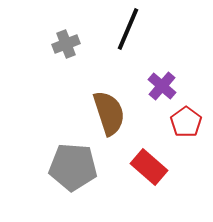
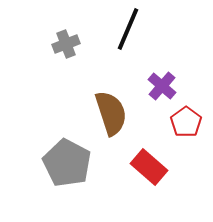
brown semicircle: moved 2 px right
gray pentagon: moved 6 px left, 4 px up; rotated 24 degrees clockwise
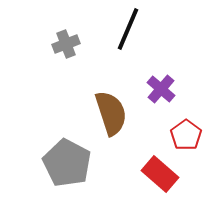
purple cross: moved 1 px left, 3 px down
red pentagon: moved 13 px down
red rectangle: moved 11 px right, 7 px down
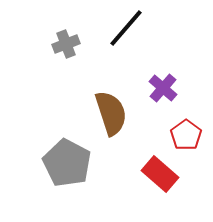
black line: moved 2 px left, 1 px up; rotated 18 degrees clockwise
purple cross: moved 2 px right, 1 px up
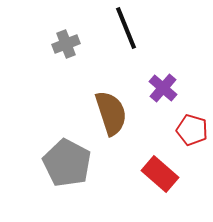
black line: rotated 63 degrees counterclockwise
red pentagon: moved 6 px right, 5 px up; rotated 20 degrees counterclockwise
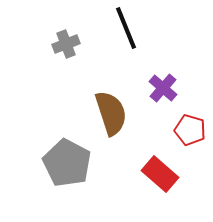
red pentagon: moved 2 px left
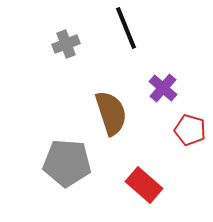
gray pentagon: rotated 24 degrees counterclockwise
red rectangle: moved 16 px left, 11 px down
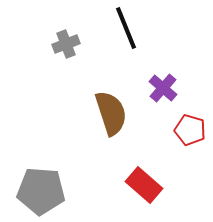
gray pentagon: moved 26 px left, 28 px down
